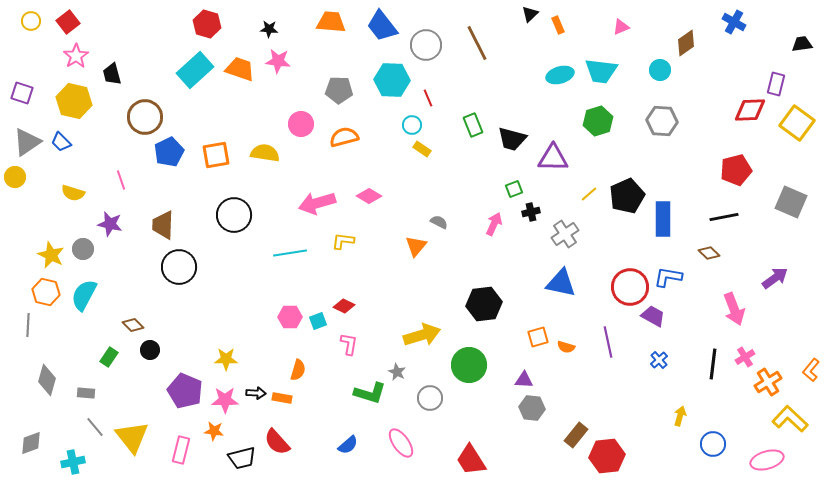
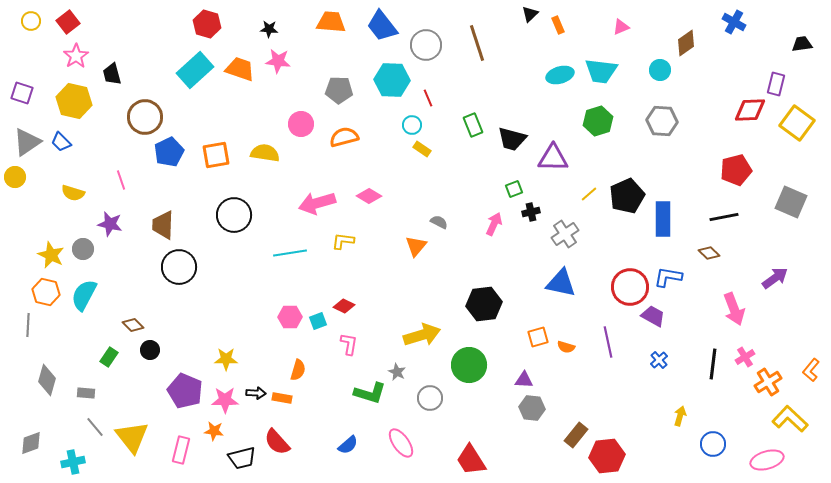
brown line at (477, 43): rotated 9 degrees clockwise
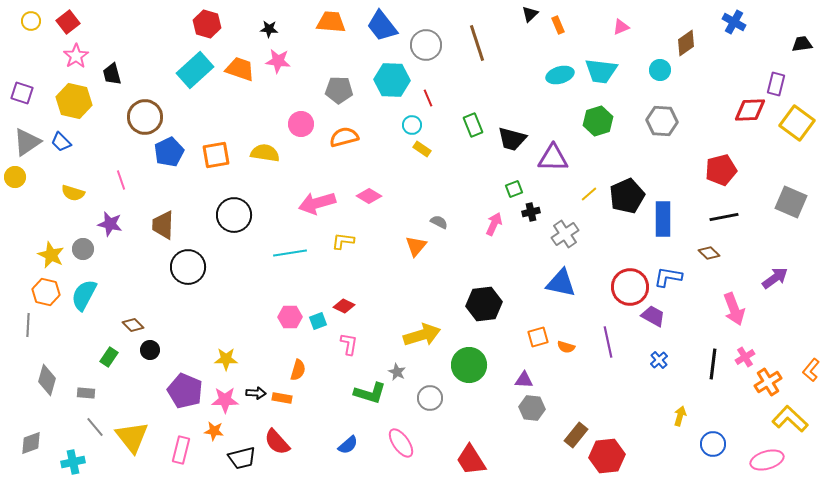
red pentagon at (736, 170): moved 15 px left
black circle at (179, 267): moved 9 px right
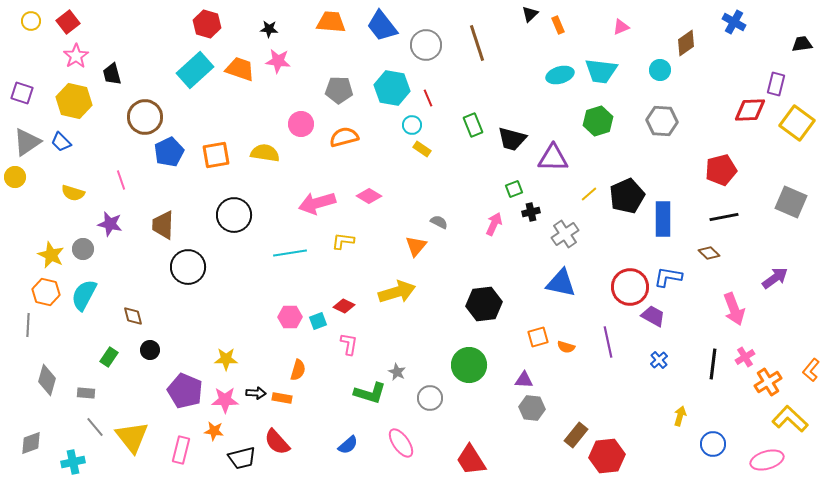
cyan hexagon at (392, 80): moved 8 px down; rotated 8 degrees clockwise
brown diamond at (133, 325): moved 9 px up; rotated 30 degrees clockwise
yellow arrow at (422, 335): moved 25 px left, 43 px up
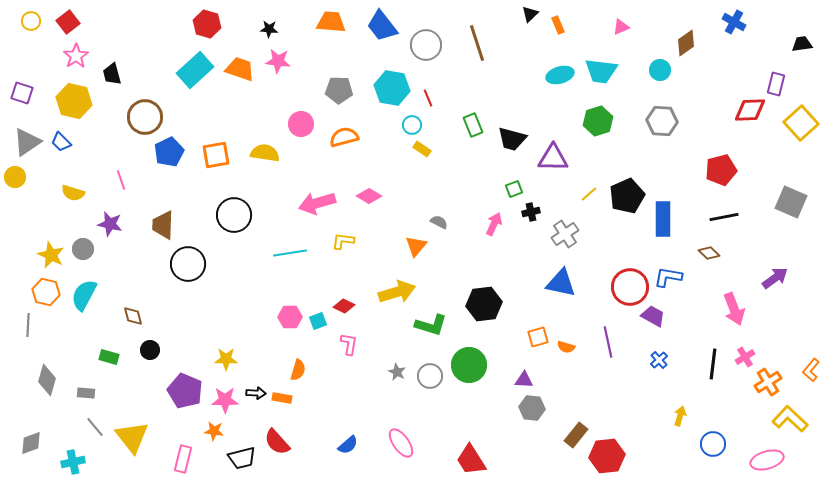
yellow square at (797, 123): moved 4 px right; rotated 12 degrees clockwise
black circle at (188, 267): moved 3 px up
green rectangle at (109, 357): rotated 72 degrees clockwise
green L-shape at (370, 393): moved 61 px right, 68 px up
gray circle at (430, 398): moved 22 px up
pink rectangle at (181, 450): moved 2 px right, 9 px down
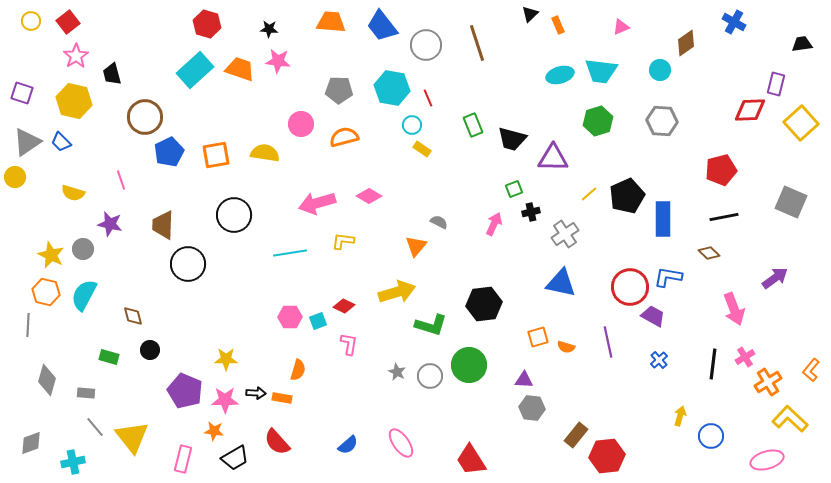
blue circle at (713, 444): moved 2 px left, 8 px up
black trapezoid at (242, 458): moved 7 px left; rotated 16 degrees counterclockwise
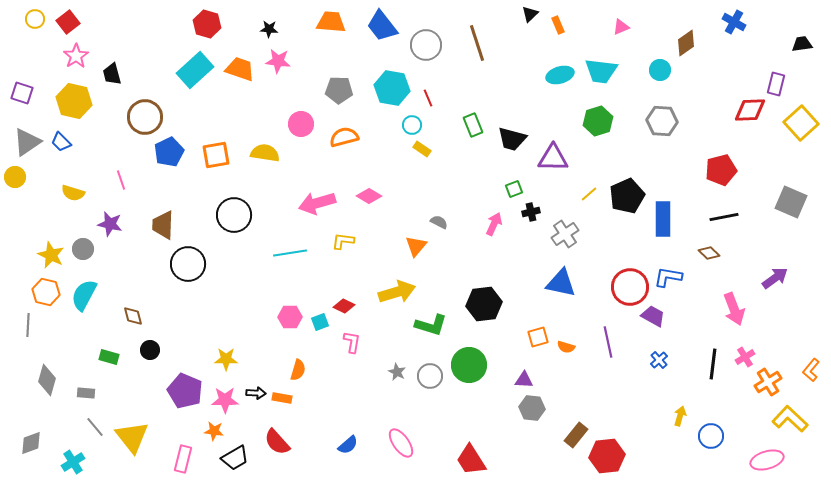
yellow circle at (31, 21): moved 4 px right, 2 px up
cyan square at (318, 321): moved 2 px right, 1 px down
pink L-shape at (349, 344): moved 3 px right, 2 px up
cyan cross at (73, 462): rotated 20 degrees counterclockwise
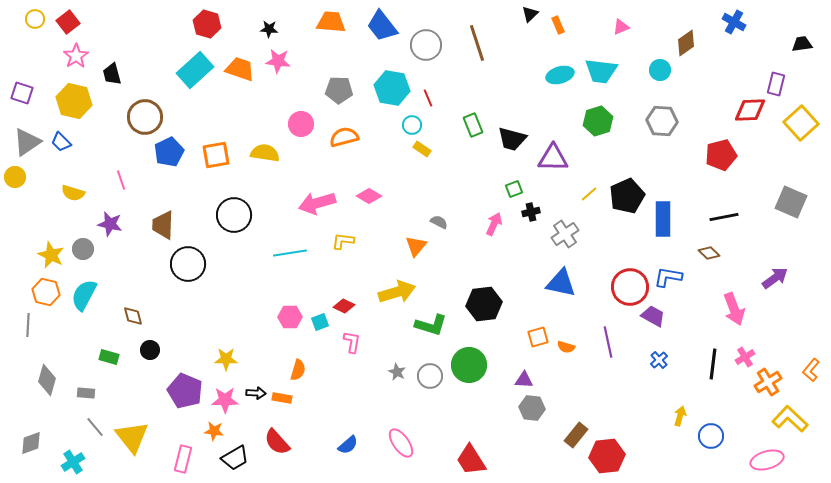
red pentagon at (721, 170): moved 15 px up
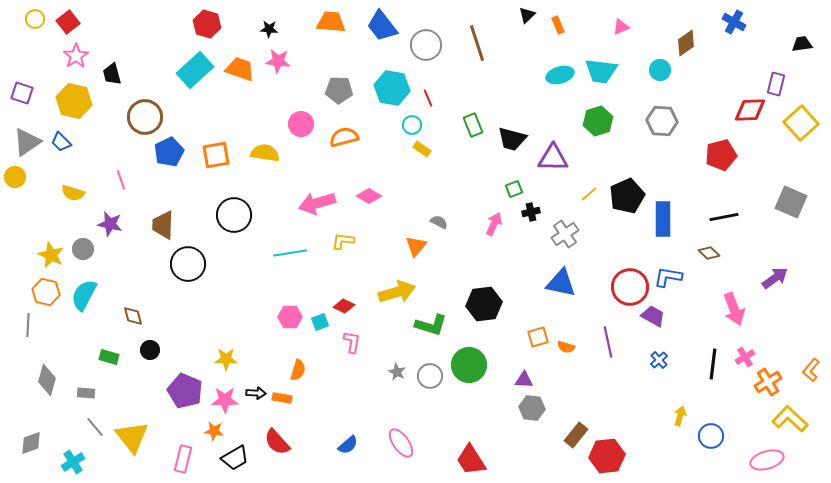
black triangle at (530, 14): moved 3 px left, 1 px down
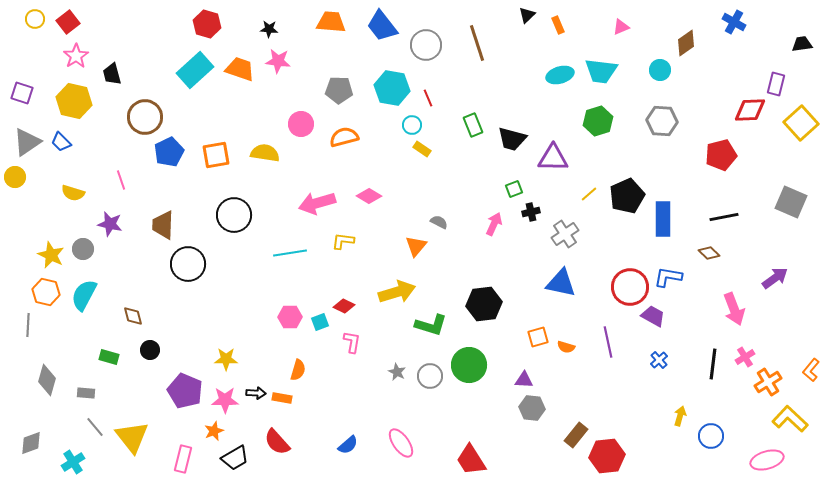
orange star at (214, 431): rotated 30 degrees counterclockwise
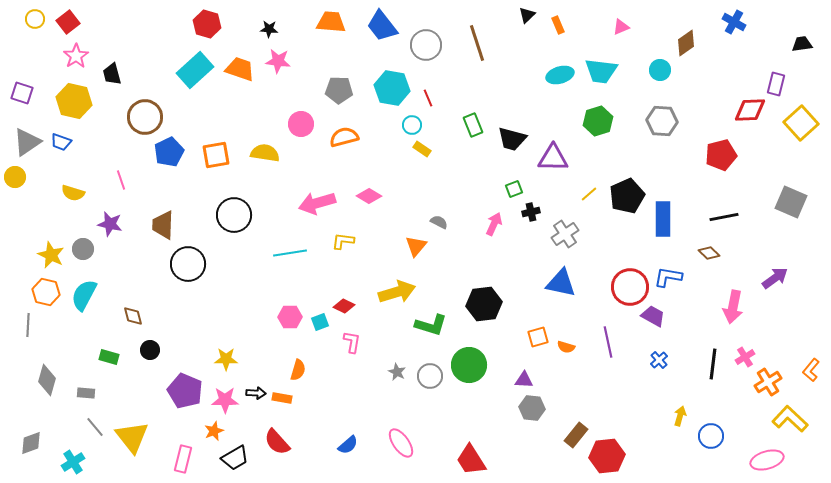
blue trapezoid at (61, 142): rotated 25 degrees counterclockwise
pink arrow at (734, 309): moved 1 px left, 2 px up; rotated 32 degrees clockwise
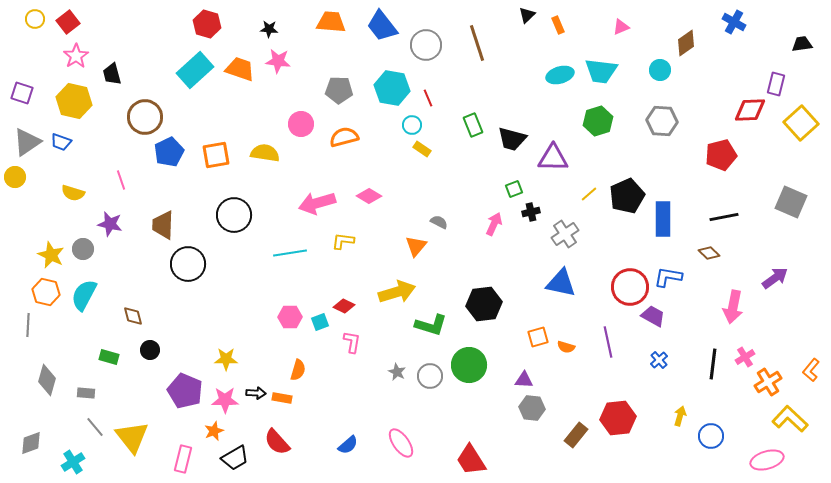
red hexagon at (607, 456): moved 11 px right, 38 px up
